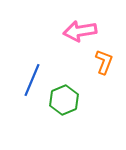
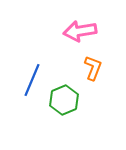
orange L-shape: moved 11 px left, 6 px down
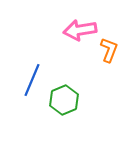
pink arrow: moved 1 px up
orange L-shape: moved 16 px right, 18 px up
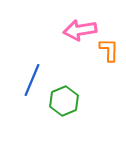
orange L-shape: rotated 20 degrees counterclockwise
green hexagon: moved 1 px down
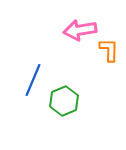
blue line: moved 1 px right
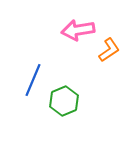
pink arrow: moved 2 px left
orange L-shape: rotated 55 degrees clockwise
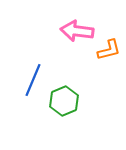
pink arrow: moved 1 px left, 1 px down; rotated 16 degrees clockwise
orange L-shape: rotated 20 degrees clockwise
